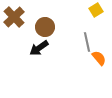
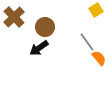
gray line: rotated 24 degrees counterclockwise
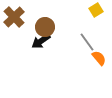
black arrow: moved 2 px right, 7 px up
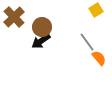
brown circle: moved 3 px left
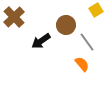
brown circle: moved 24 px right, 2 px up
orange semicircle: moved 17 px left, 6 px down
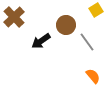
orange semicircle: moved 11 px right, 12 px down
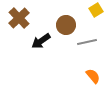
brown cross: moved 5 px right, 1 px down
gray line: rotated 66 degrees counterclockwise
